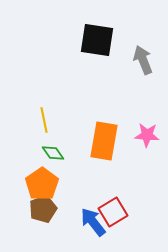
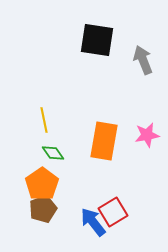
pink star: rotated 15 degrees counterclockwise
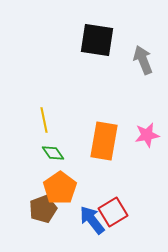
orange pentagon: moved 18 px right, 4 px down
blue arrow: moved 1 px left, 2 px up
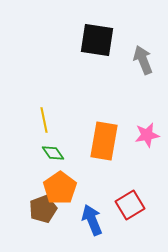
red square: moved 17 px right, 7 px up
blue arrow: rotated 16 degrees clockwise
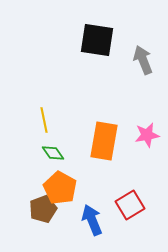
orange pentagon: rotated 8 degrees counterclockwise
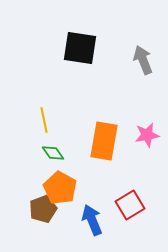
black square: moved 17 px left, 8 px down
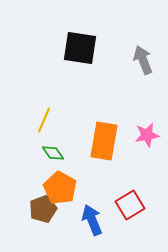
yellow line: rotated 35 degrees clockwise
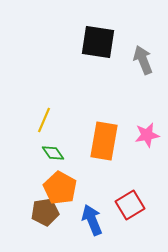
black square: moved 18 px right, 6 px up
brown pentagon: moved 2 px right, 3 px down; rotated 12 degrees clockwise
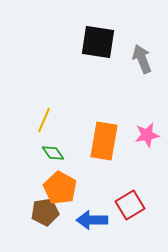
gray arrow: moved 1 px left, 1 px up
blue arrow: rotated 68 degrees counterclockwise
